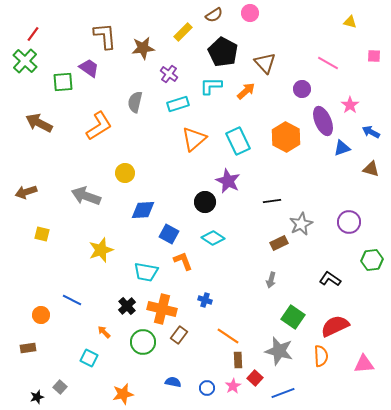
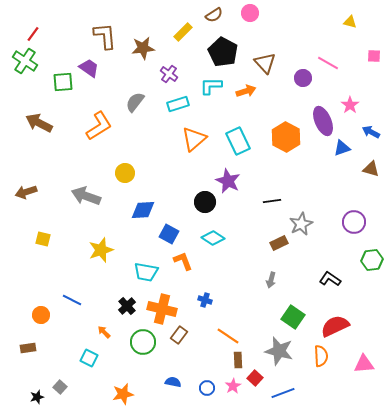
green cross at (25, 61): rotated 10 degrees counterclockwise
purple circle at (302, 89): moved 1 px right, 11 px up
orange arrow at (246, 91): rotated 24 degrees clockwise
gray semicircle at (135, 102): rotated 25 degrees clockwise
purple circle at (349, 222): moved 5 px right
yellow square at (42, 234): moved 1 px right, 5 px down
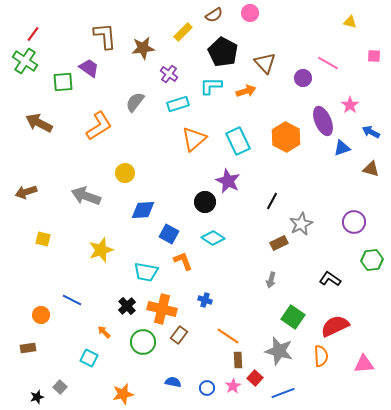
black line at (272, 201): rotated 54 degrees counterclockwise
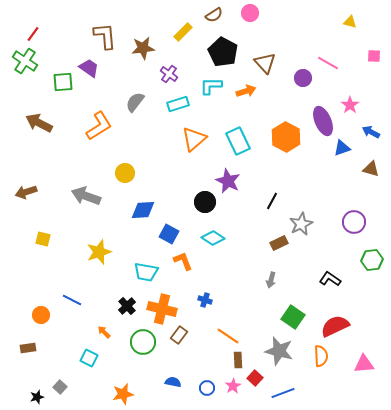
yellow star at (101, 250): moved 2 px left, 2 px down
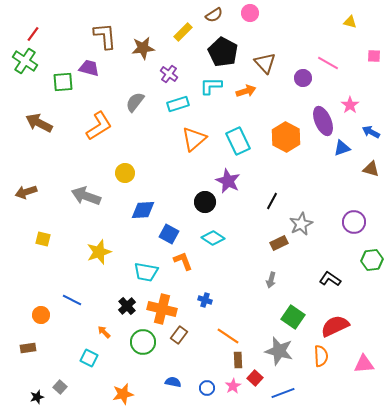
purple trapezoid at (89, 68): rotated 20 degrees counterclockwise
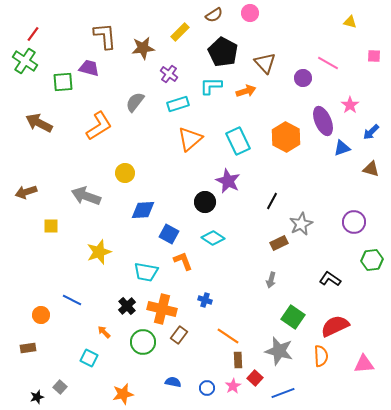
yellow rectangle at (183, 32): moved 3 px left
blue arrow at (371, 132): rotated 72 degrees counterclockwise
orange triangle at (194, 139): moved 4 px left
yellow square at (43, 239): moved 8 px right, 13 px up; rotated 14 degrees counterclockwise
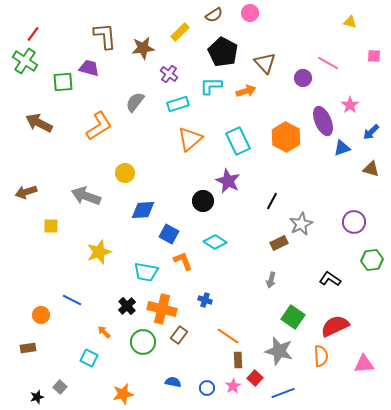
black circle at (205, 202): moved 2 px left, 1 px up
cyan diamond at (213, 238): moved 2 px right, 4 px down
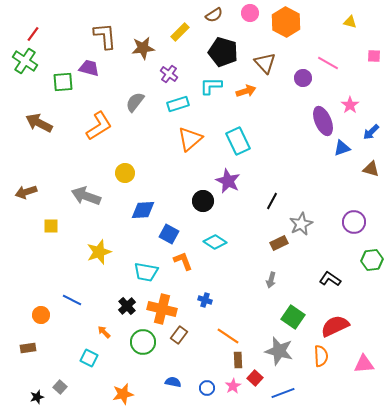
black pentagon at (223, 52): rotated 12 degrees counterclockwise
orange hexagon at (286, 137): moved 115 px up
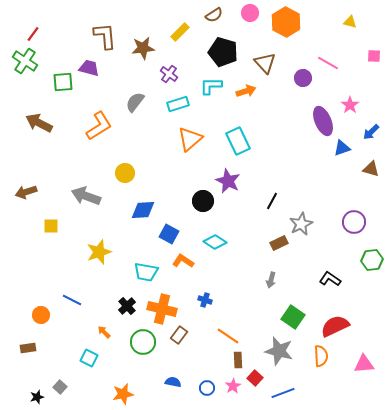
orange L-shape at (183, 261): rotated 35 degrees counterclockwise
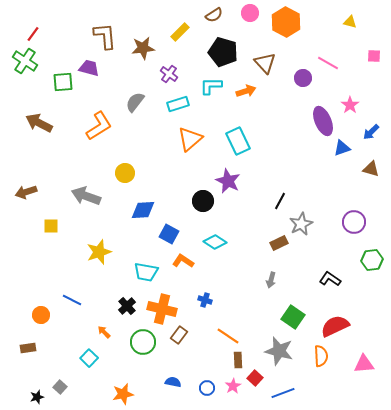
black line at (272, 201): moved 8 px right
cyan square at (89, 358): rotated 18 degrees clockwise
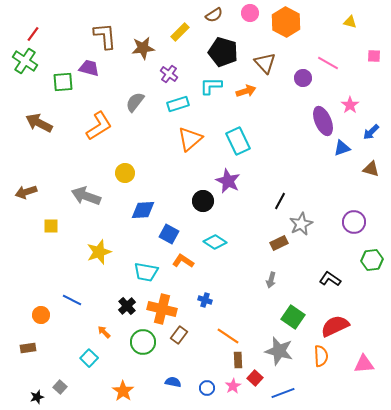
orange star at (123, 394): moved 3 px up; rotated 25 degrees counterclockwise
